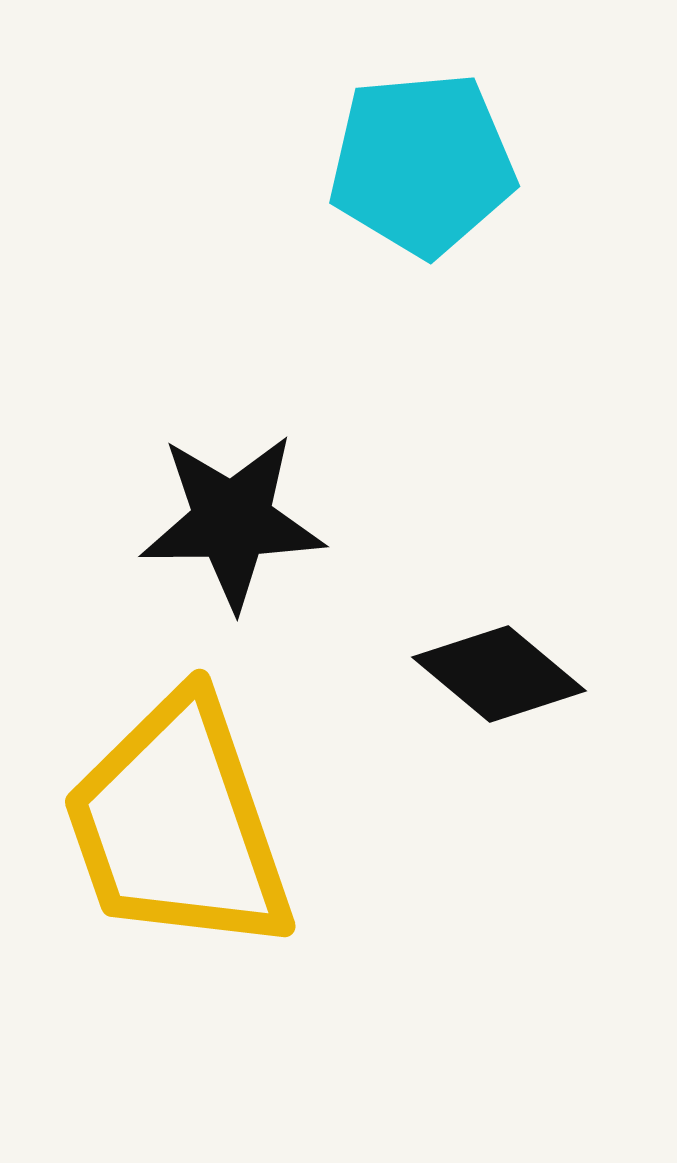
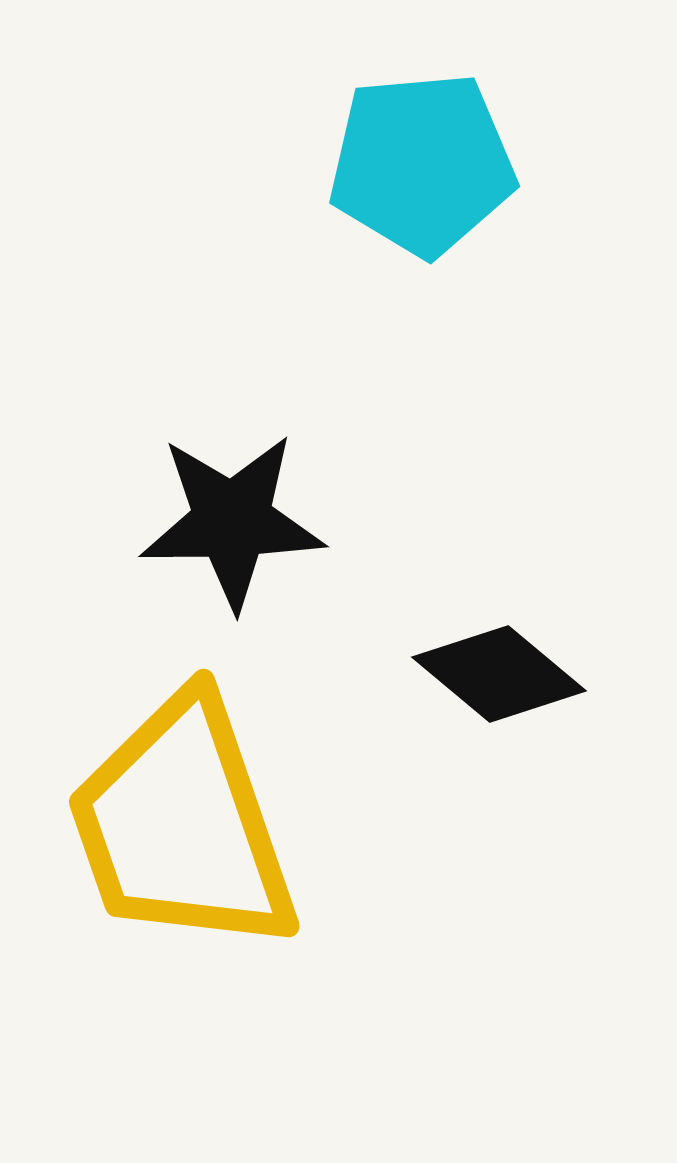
yellow trapezoid: moved 4 px right
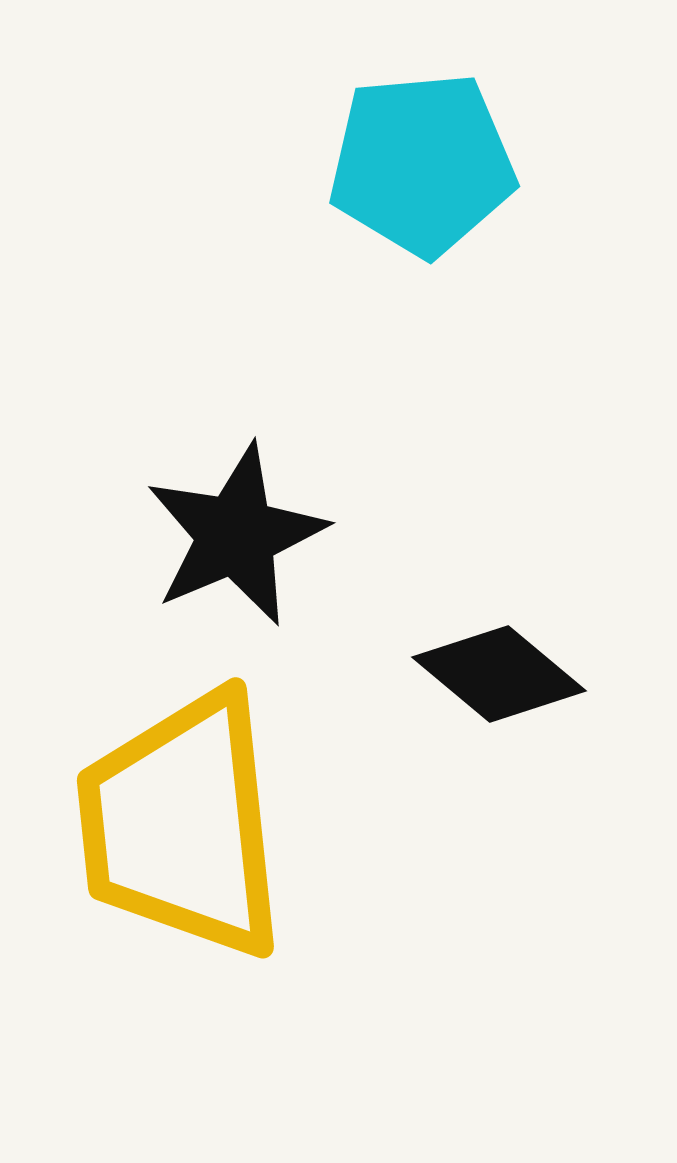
black star: moved 4 px right, 14 px down; rotated 22 degrees counterclockwise
yellow trapezoid: rotated 13 degrees clockwise
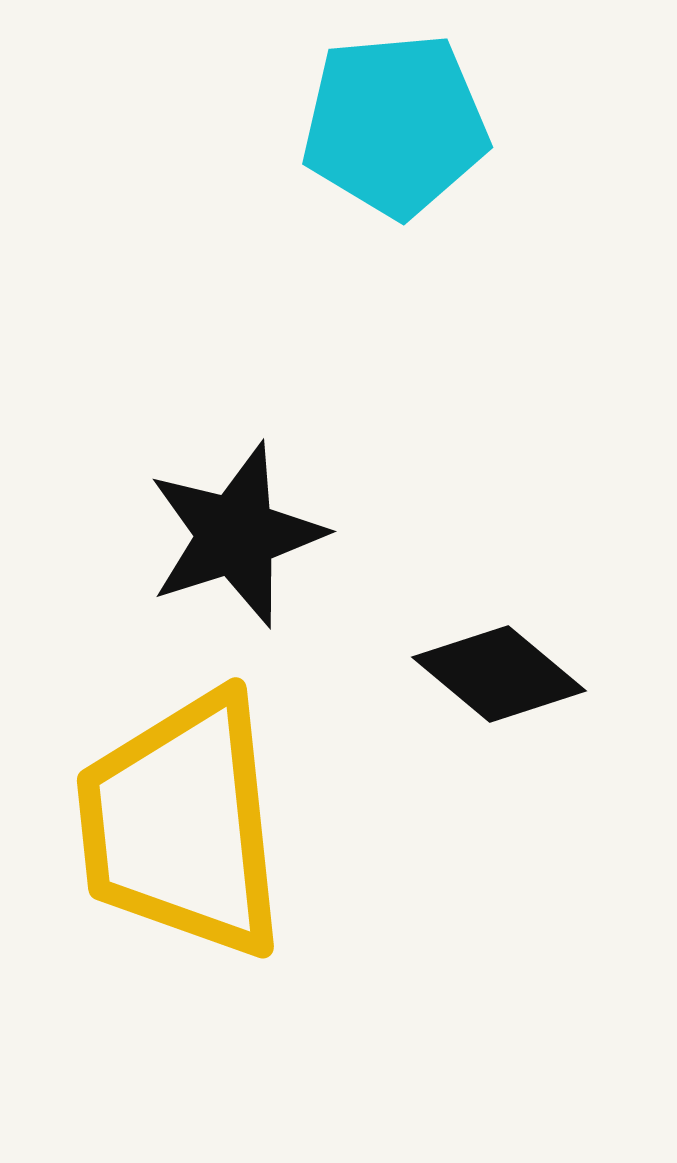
cyan pentagon: moved 27 px left, 39 px up
black star: rotated 5 degrees clockwise
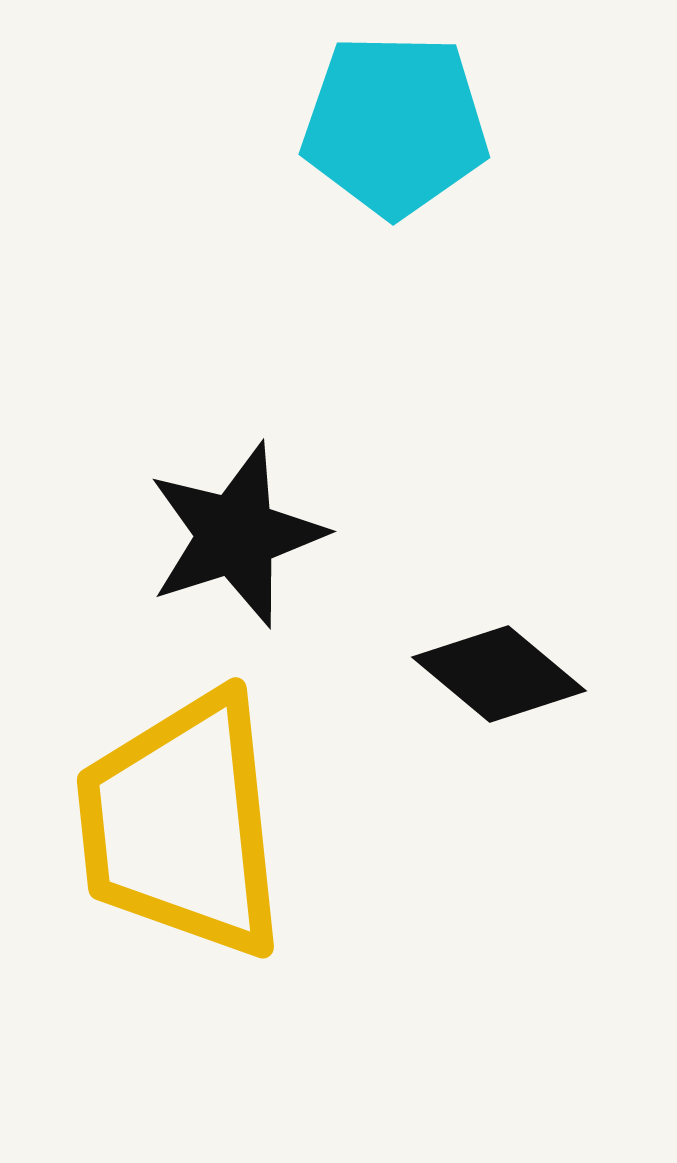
cyan pentagon: rotated 6 degrees clockwise
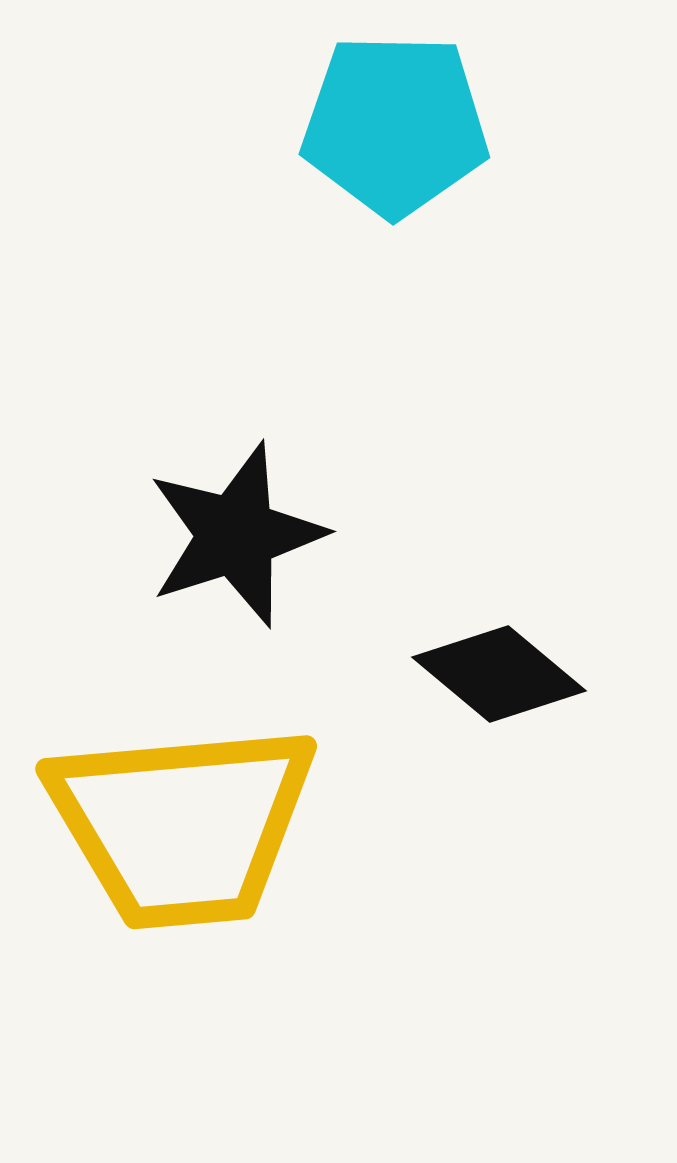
yellow trapezoid: rotated 89 degrees counterclockwise
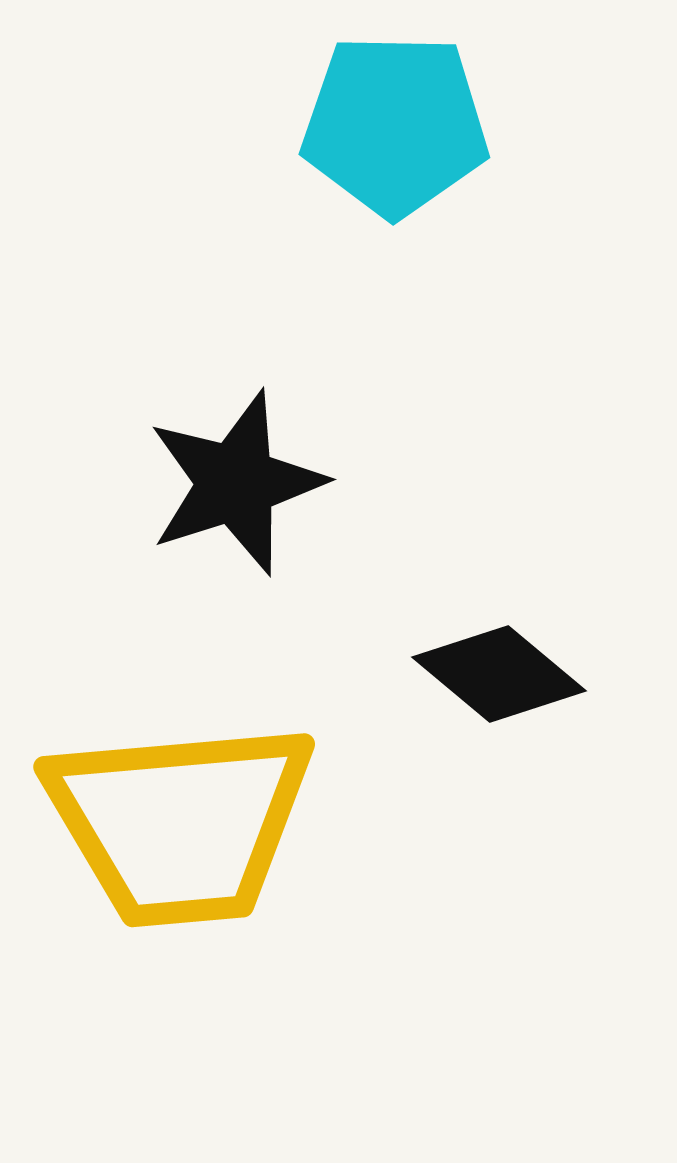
black star: moved 52 px up
yellow trapezoid: moved 2 px left, 2 px up
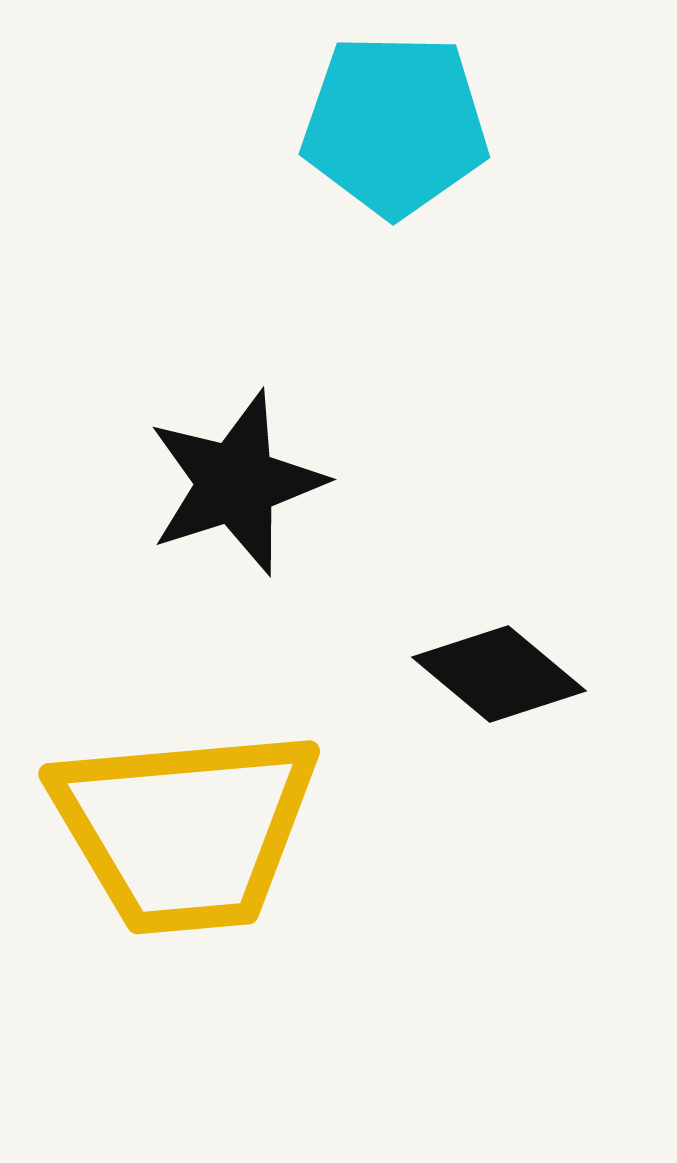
yellow trapezoid: moved 5 px right, 7 px down
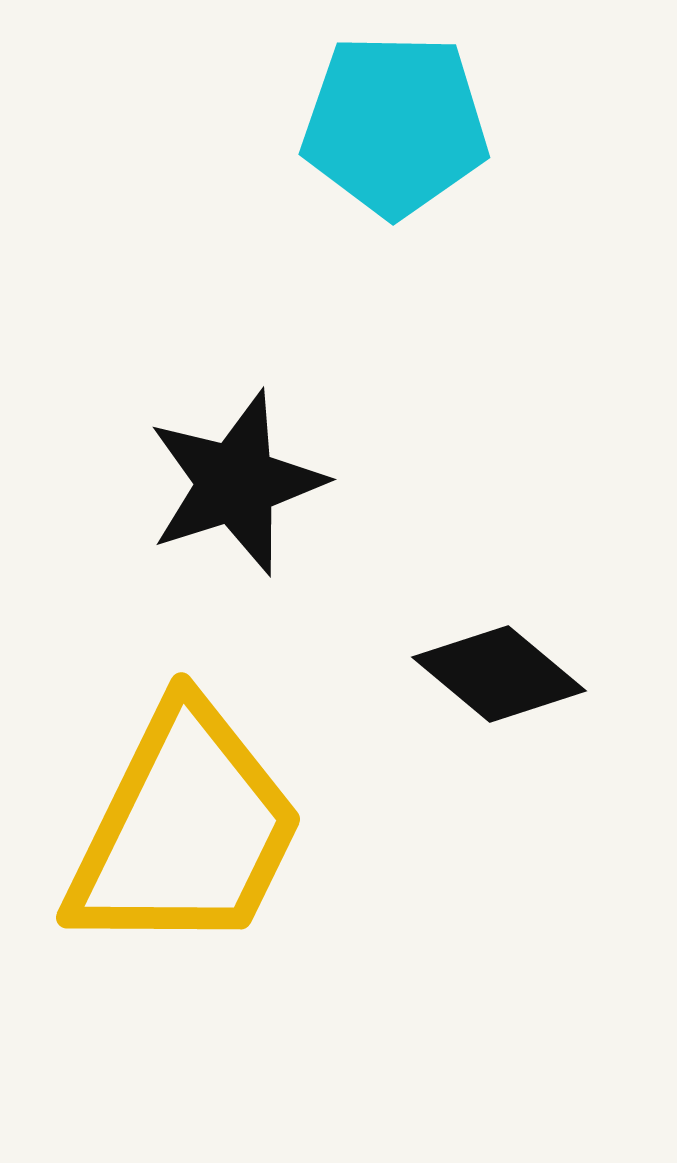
yellow trapezoid: rotated 59 degrees counterclockwise
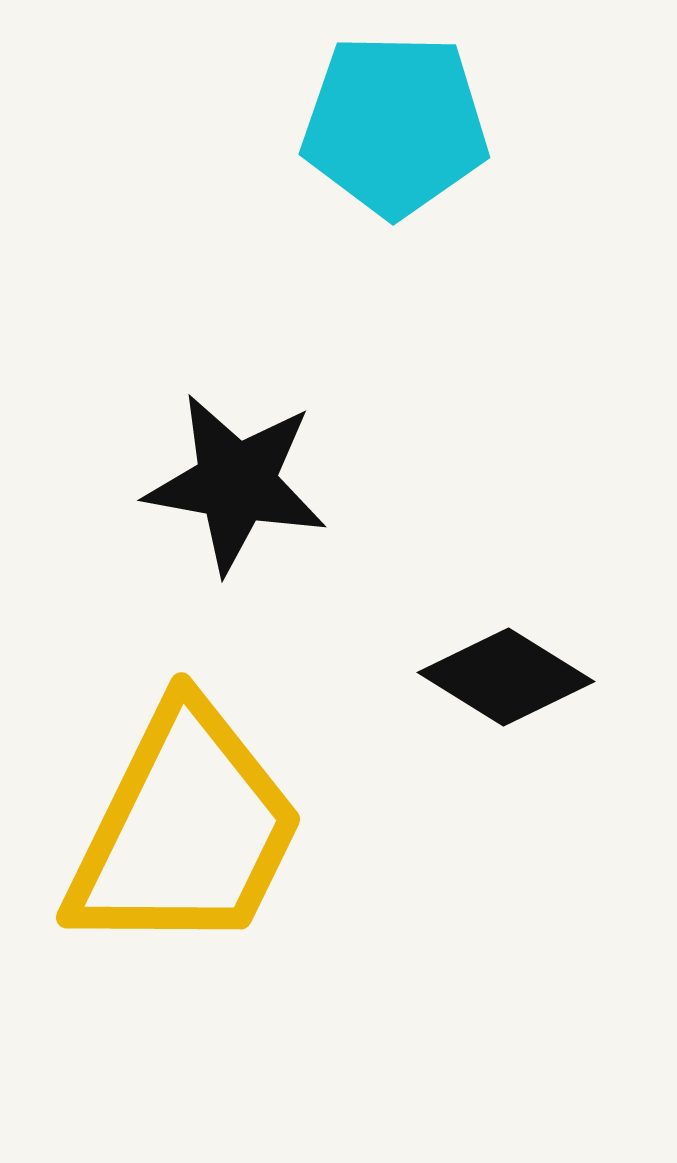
black star: rotated 28 degrees clockwise
black diamond: moved 7 px right, 3 px down; rotated 8 degrees counterclockwise
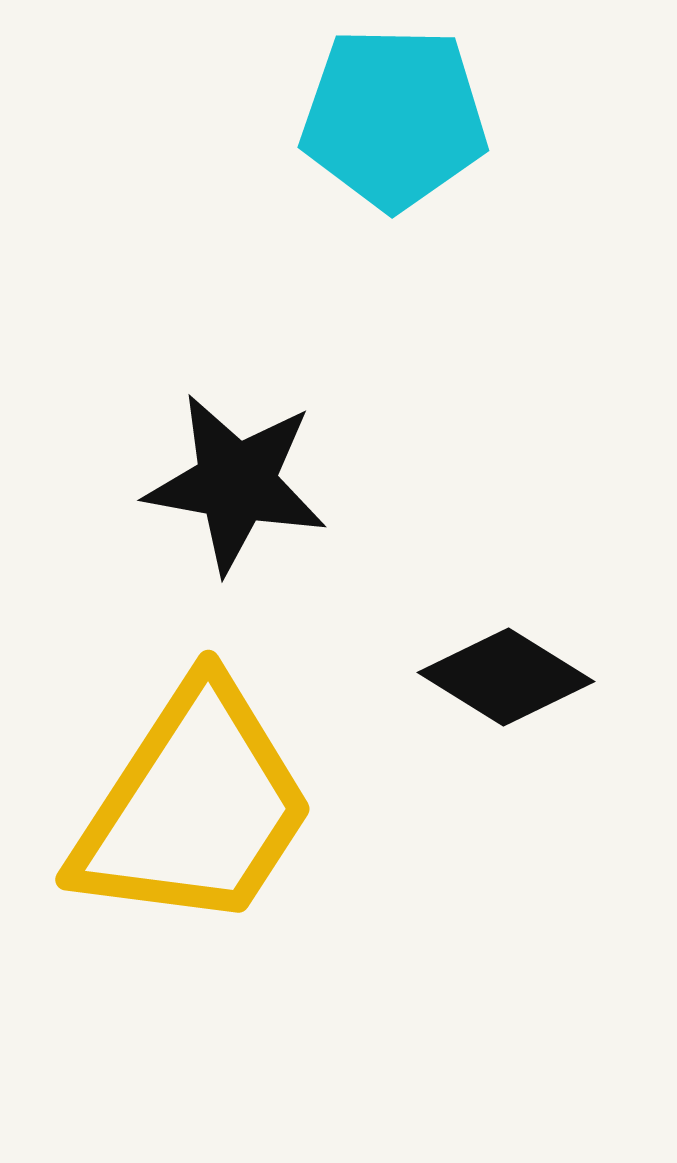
cyan pentagon: moved 1 px left, 7 px up
yellow trapezoid: moved 9 px right, 23 px up; rotated 7 degrees clockwise
